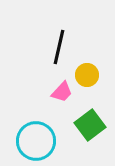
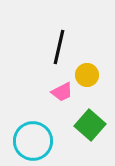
pink trapezoid: rotated 20 degrees clockwise
green square: rotated 12 degrees counterclockwise
cyan circle: moved 3 px left
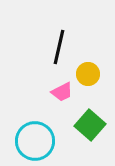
yellow circle: moved 1 px right, 1 px up
cyan circle: moved 2 px right
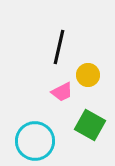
yellow circle: moved 1 px down
green square: rotated 12 degrees counterclockwise
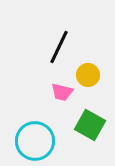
black line: rotated 12 degrees clockwise
pink trapezoid: rotated 40 degrees clockwise
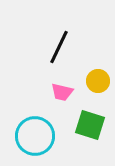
yellow circle: moved 10 px right, 6 px down
green square: rotated 12 degrees counterclockwise
cyan circle: moved 5 px up
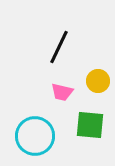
green square: rotated 12 degrees counterclockwise
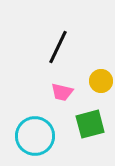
black line: moved 1 px left
yellow circle: moved 3 px right
green square: moved 1 px up; rotated 20 degrees counterclockwise
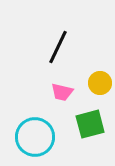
yellow circle: moved 1 px left, 2 px down
cyan circle: moved 1 px down
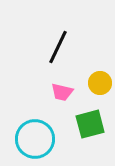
cyan circle: moved 2 px down
